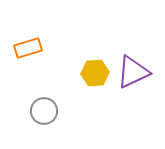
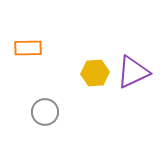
orange rectangle: rotated 16 degrees clockwise
gray circle: moved 1 px right, 1 px down
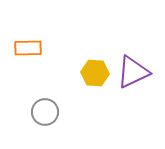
yellow hexagon: rotated 8 degrees clockwise
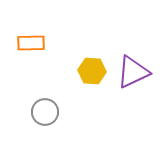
orange rectangle: moved 3 px right, 5 px up
yellow hexagon: moved 3 px left, 2 px up
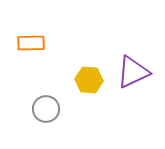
yellow hexagon: moved 3 px left, 9 px down
gray circle: moved 1 px right, 3 px up
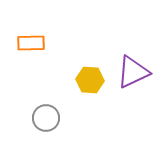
yellow hexagon: moved 1 px right
gray circle: moved 9 px down
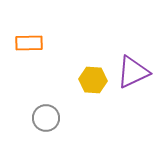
orange rectangle: moved 2 px left
yellow hexagon: moved 3 px right
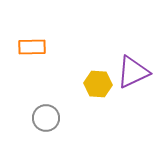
orange rectangle: moved 3 px right, 4 px down
yellow hexagon: moved 5 px right, 4 px down
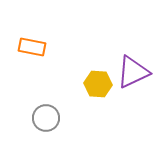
orange rectangle: rotated 12 degrees clockwise
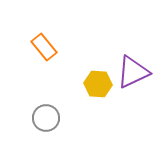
orange rectangle: moved 12 px right; rotated 40 degrees clockwise
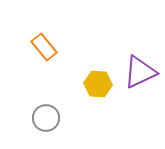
purple triangle: moved 7 px right
